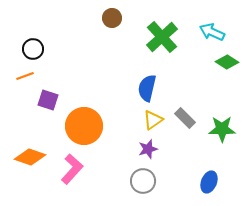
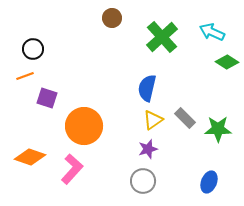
purple square: moved 1 px left, 2 px up
green star: moved 4 px left
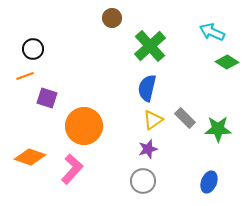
green cross: moved 12 px left, 9 px down
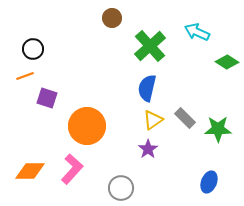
cyan arrow: moved 15 px left
orange circle: moved 3 px right
purple star: rotated 18 degrees counterclockwise
orange diamond: moved 14 px down; rotated 20 degrees counterclockwise
gray circle: moved 22 px left, 7 px down
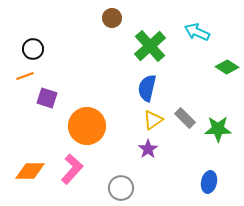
green diamond: moved 5 px down
blue ellipse: rotated 10 degrees counterclockwise
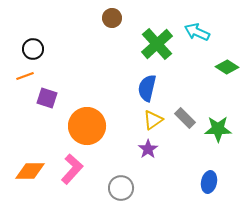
green cross: moved 7 px right, 2 px up
